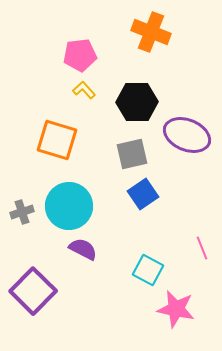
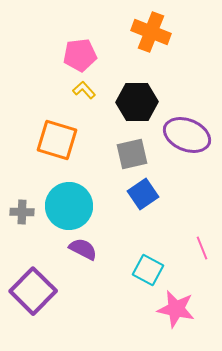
gray cross: rotated 20 degrees clockwise
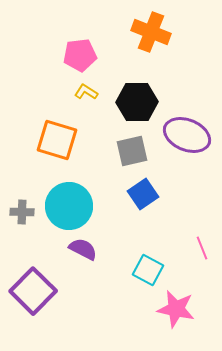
yellow L-shape: moved 2 px right, 2 px down; rotated 15 degrees counterclockwise
gray square: moved 3 px up
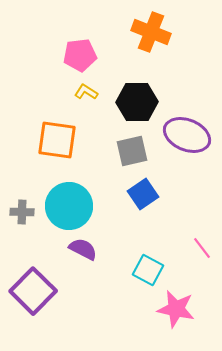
orange square: rotated 9 degrees counterclockwise
pink line: rotated 15 degrees counterclockwise
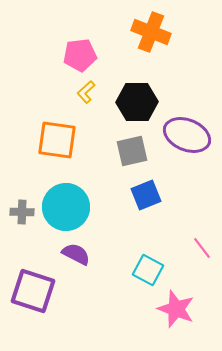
yellow L-shape: rotated 75 degrees counterclockwise
blue square: moved 3 px right, 1 px down; rotated 12 degrees clockwise
cyan circle: moved 3 px left, 1 px down
purple semicircle: moved 7 px left, 5 px down
purple square: rotated 27 degrees counterclockwise
pink star: rotated 9 degrees clockwise
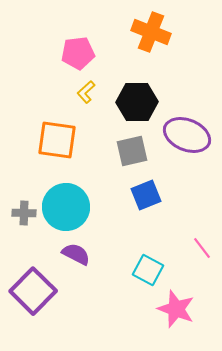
pink pentagon: moved 2 px left, 2 px up
gray cross: moved 2 px right, 1 px down
purple square: rotated 27 degrees clockwise
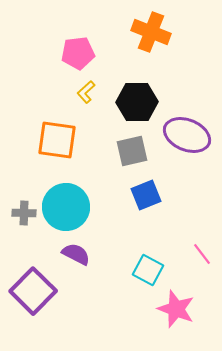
pink line: moved 6 px down
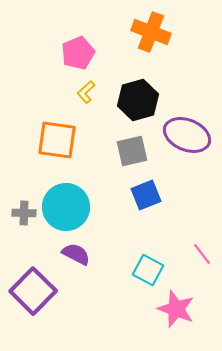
pink pentagon: rotated 16 degrees counterclockwise
black hexagon: moved 1 px right, 2 px up; rotated 15 degrees counterclockwise
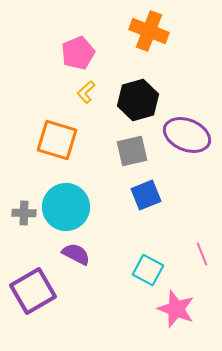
orange cross: moved 2 px left, 1 px up
orange square: rotated 9 degrees clockwise
pink line: rotated 15 degrees clockwise
purple square: rotated 15 degrees clockwise
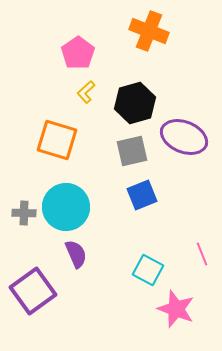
pink pentagon: rotated 12 degrees counterclockwise
black hexagon: moved 3 px left, 3 px down
purple ellipse: moved 3 px left, 2 px down
blue square: moved 4 px left
purple semicircle: rotated 40 degrees clockwise
purple square: rotated 6 degrees counterclockwise
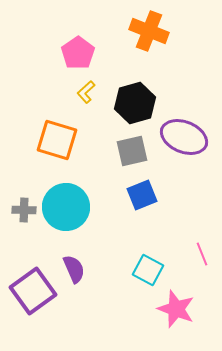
gray cross: moved 3 px up
purple semicircle: moved 2 px left, 15 px down
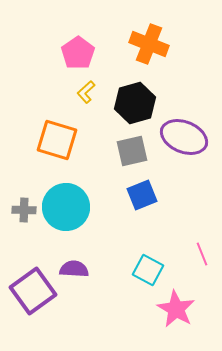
orange cross: moved 13 px down
purple semicircle: rotated 64 degrees counterclockwise
pink star: rotated 9 degrees clockwise
